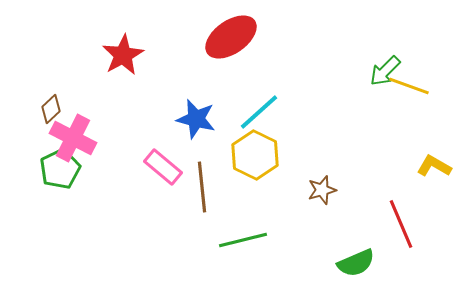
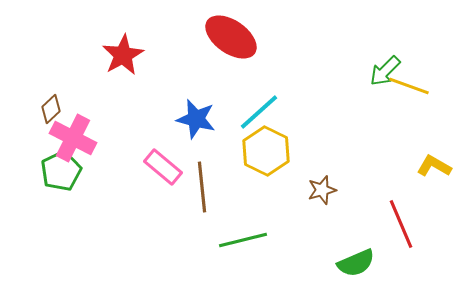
red ellipse: rotated 70 degrees clockwise
yellow hexagon: moved 11 px right, 4 px up
green pentagon: moved 1 px right, 2 px down
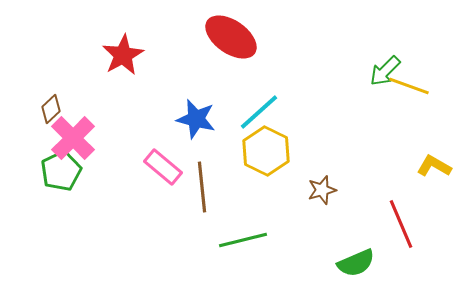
pink cross: rotated 18 degrees clockwise
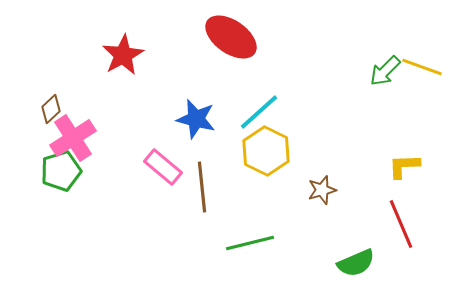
yellow line: moved 13 px right, 19 px up
pink cross: rotated 12 degrees clockwise
yellow L-shape: moved 30 px left; rotated 32 degrees counterclockwise
green pentagon: rotated 9 degrees clockwise
green line: moved 7 px right, 3 px down
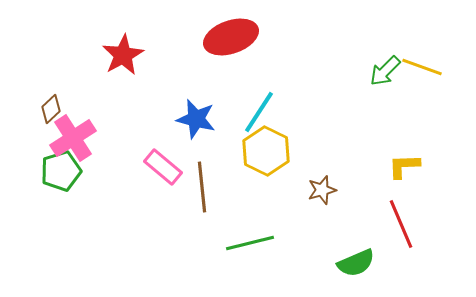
red ellipse: rotated 54 degrees counterclockwise
cyan line: rotated 15 degrees counterclockwise
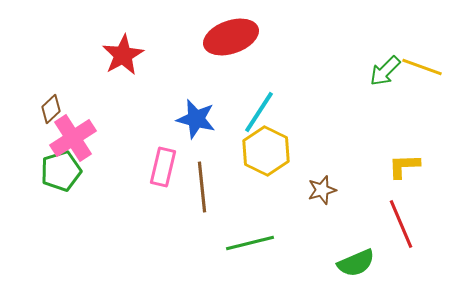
pink rectangle: rotated 63 degrees clockwise
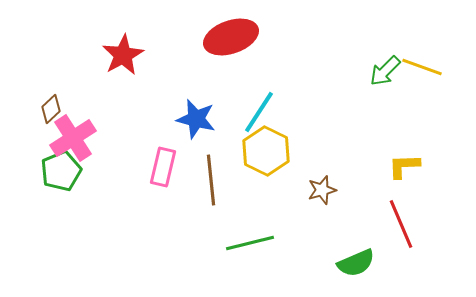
green pentagon: rotated 6 degrees counterclockwise
brown line: moved 9 px right, 7 px up
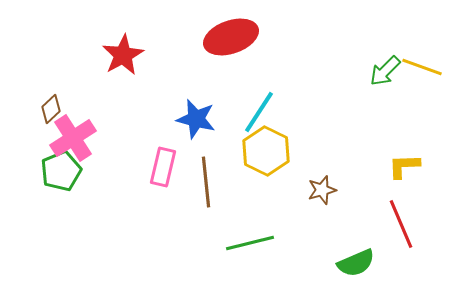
brown line: moved 5 px left, 2 px down
